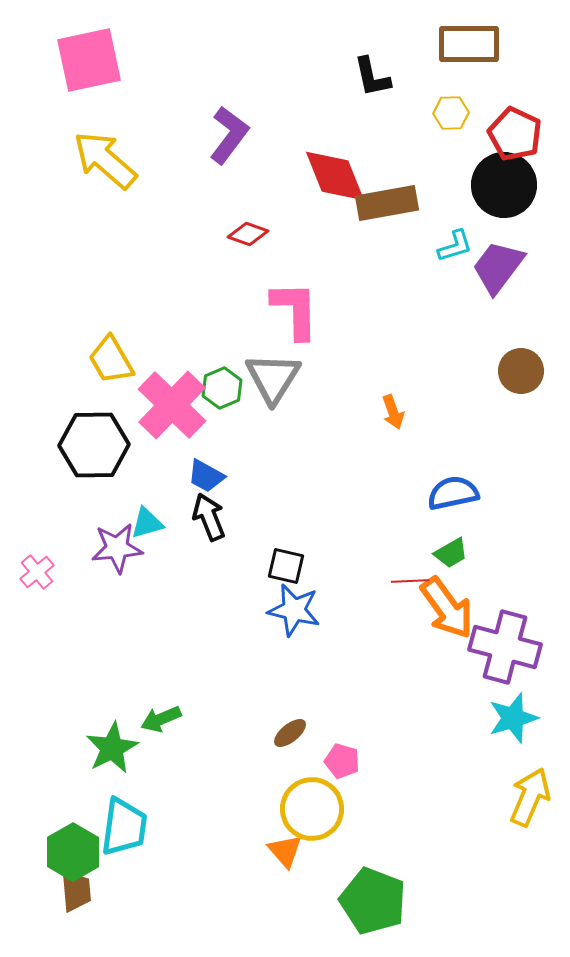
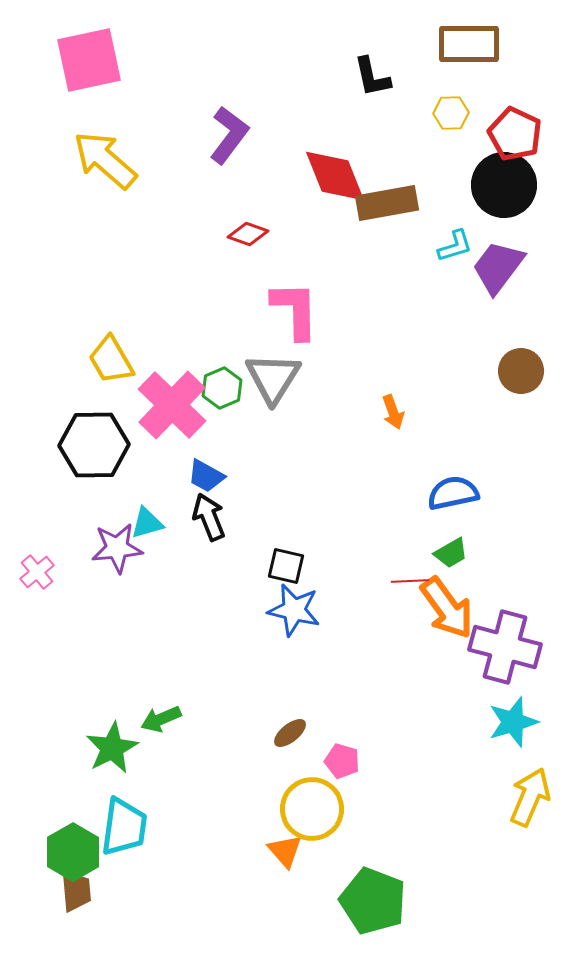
cyan star at (513, 718): moved 4 px down
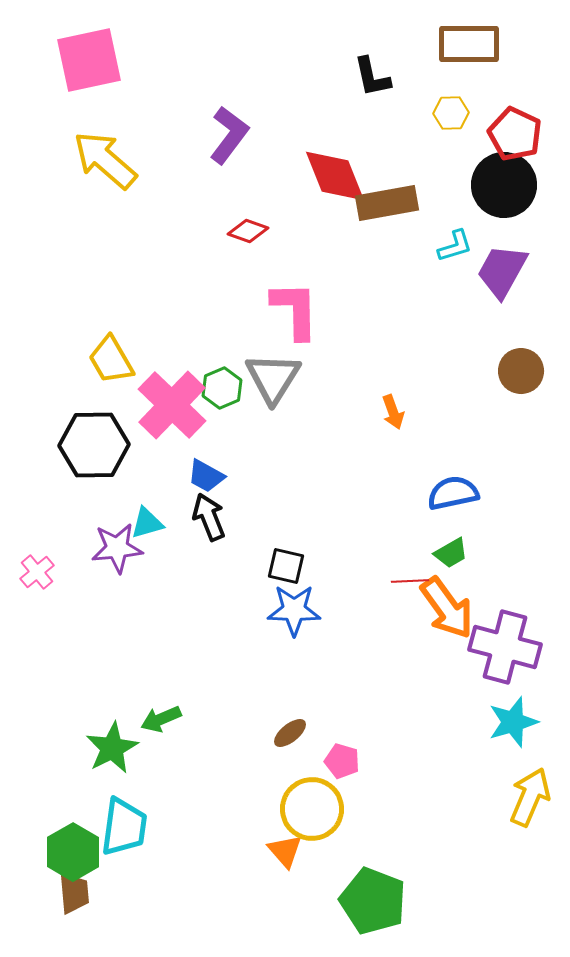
red diamond at (248, 234): moved 3 px up
purple trapezoid at (498, 267): moved 4 px right, 4 px down; rotated 8 degrees counterclockwise
blue star at (294, 610): rotated 12 degrees counterclockwise
brown trapezoid at (76, 891): moved 2 px left, 2 px down
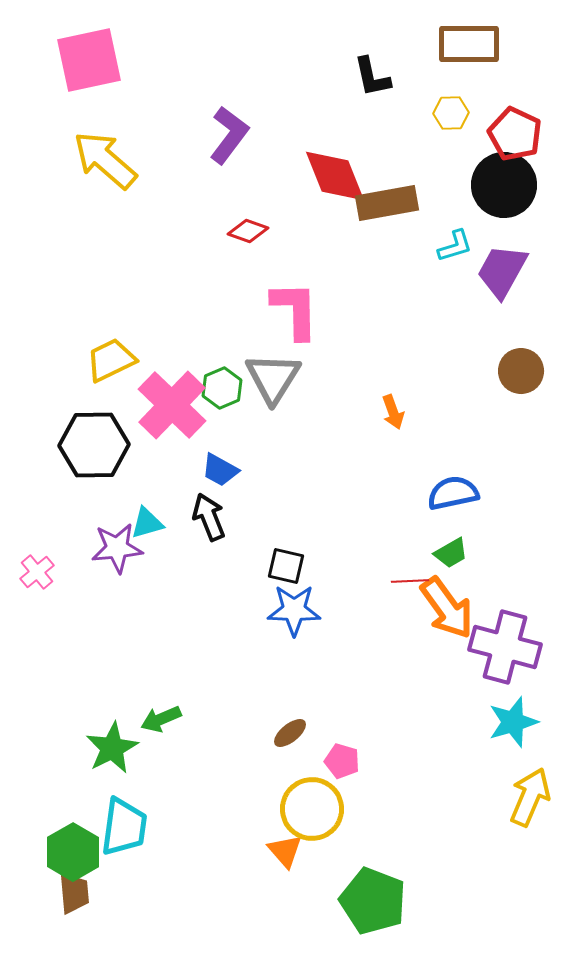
yellow trapezoid at (111, 360): rotated 94 degrees clockwise
blue trapezoid at (206, 476): moved 14 px right, 6 px up
